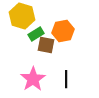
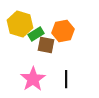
yellow hexagon: moved 2 px left, 8 px down
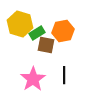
green rectangle: moved 1 px right, 1 px up
black line: moved 2 px left, 4 px up
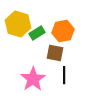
yellow hexagon: moved 2 px left
brown square: moved 9 px right, 8 px down
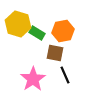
green rectangle: rotated 63 degrees clockwise
black line: moved 1 px right; rotated 24 degrees counterclockwise
